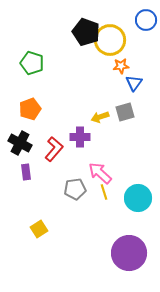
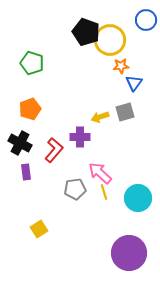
red L-shape: moved 1 px down
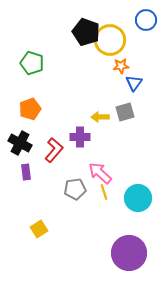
yellow arrow: rotated 18 degrees clockwise
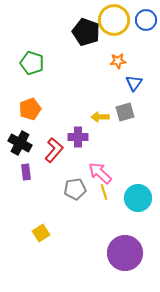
yellow circle: moved 4 px right, 20 px up
orange star: moved 3 px left, 5 px up
purple cross: moved 2 px left
yellow square: moved 2 px right, 4 px down
purple circle: moved 4 px left
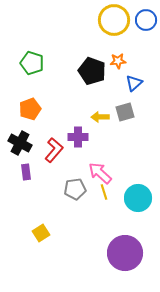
black pentagon: moved 6 px right, 39 px down
blue triangle: rotated 12 degrees clockwise
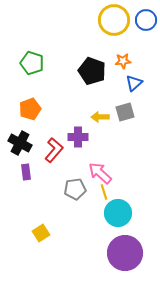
orange star: moved 5 px right
cyan circle: moved 20 px left, 15 px down
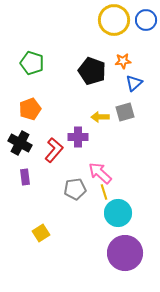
purple rectangle: moved 1 px left, 5 px down
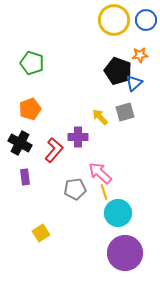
orange star: moved 17 px right, 6 px up
black pentagon: moved 26 px right
yellow arrow: rotated 48 degrees clockwise
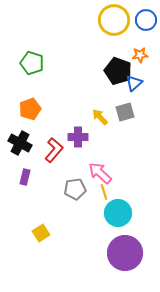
purple rectangle: rotated 21 degrees clockwise
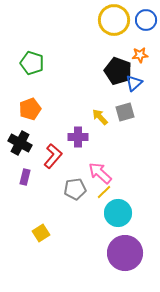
red L-shape: moved 1 px left, 6 px down
yellow line: rotated 63 degrees clockwise
